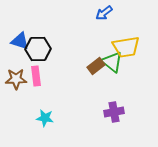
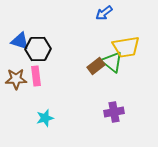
cyan star: rotated 24 degrees counterclockwise
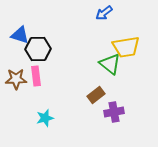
blue triangle: moved 6 px up
green triangle: moved 2 px left, 2 px down
brown rectangle: moved 29 px down
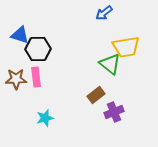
pink rectangle: moved 1 px down
purple cross: rotated 12 degrees counterclockwise
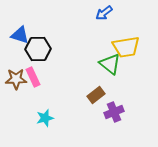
pink rectangle: moved 3 px left; rotated 18 degrees counterclockwise
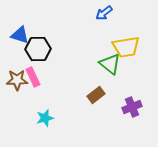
brown star: moved 1 px right, 1 px down
purple cross: moved 18 px right, 5 px up
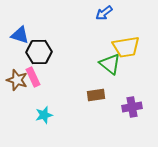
black hexagon: moved 1 px right, 3 px down
brown star: rotated 20 degrees clockwise
brown rectangle: rotated 30 degrees clockwise
purple cross: rotated 12 degrees clockwise
cyan star: moved 1 px left, 3 px up
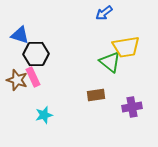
black hexagon: moved 3 px left, 2 px down
green triangle: moved 2 px up
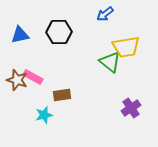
blue arrow: moved 1 px right, 1 px down
blue triangle: rotated 30 degrees counterclockwise
black hexagon: moved 23 px right, 22 px up
pink rectangle: rotated 36 degrees counterclockwise
brown rectangle: moved 34 px left
purple cross: moved 1 px left, 1 px down; rotated 24 degrees counterclockwise
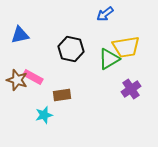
black hexagon: moved 12 px right, 17 px down; rotated 15 degrees clockwise
green triangle: moved 1 px left, 3 px up; rotated 50 degrees clockwise
purple cross: moved 19 px up
